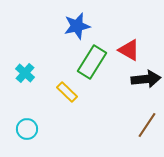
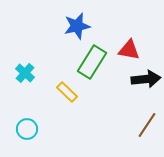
red triangle: rotated 20 degrees counterclockwise
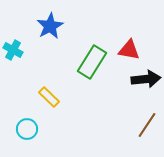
blue star: moved 27 px left; rotated 16 degrees counterclockwise
cyan cross: moved 12 px left, 23 px up; rotated 12 degrees counterclockwise
yellow rectangle: moved 18 px left, 5 px down
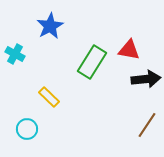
cyan cross: moved 2 px right, 4 px down
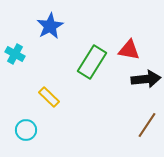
cyan circle: moved 1 px left, 1 px down
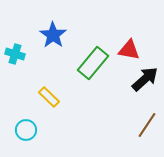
blue star: moved 3 px right, 9 px down; rotated 8 degrees counterclockwise
cyan cross: rotated 12 degrees counterclockwise
green rectangle: moved 1 px right, 1 px down; rotated 8 degrees clockwise
black arrow: moved 1 px left; rotated 36 degrees counterclockwise
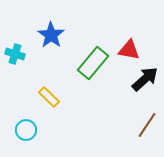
blue star: moved 2 px left
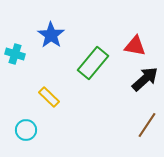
red triangle: moved 6 px right, 4 px up
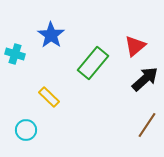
red triangle: rotated 50 degrees counterclockwise
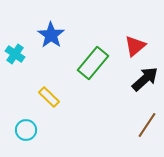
cyan cross: rotated 18 degrees clockwise
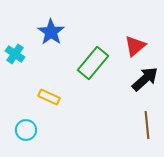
blue star: moved 3 px up
yellow rectangle: rotated 20 degrees counterclockwise
brown line: rotated 40 degrees counterclockwise
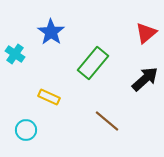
red triangle: moved 11 px right, 13 px up
brown line: moved 40 px left, 4 px up; rotated 44 degrees counterclockwise
